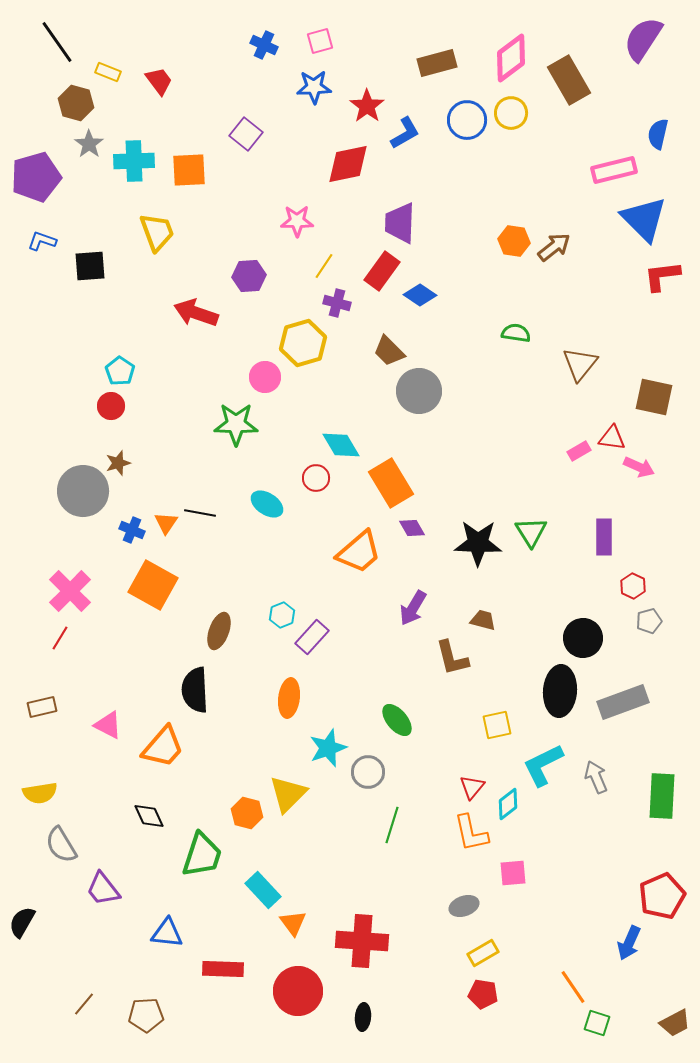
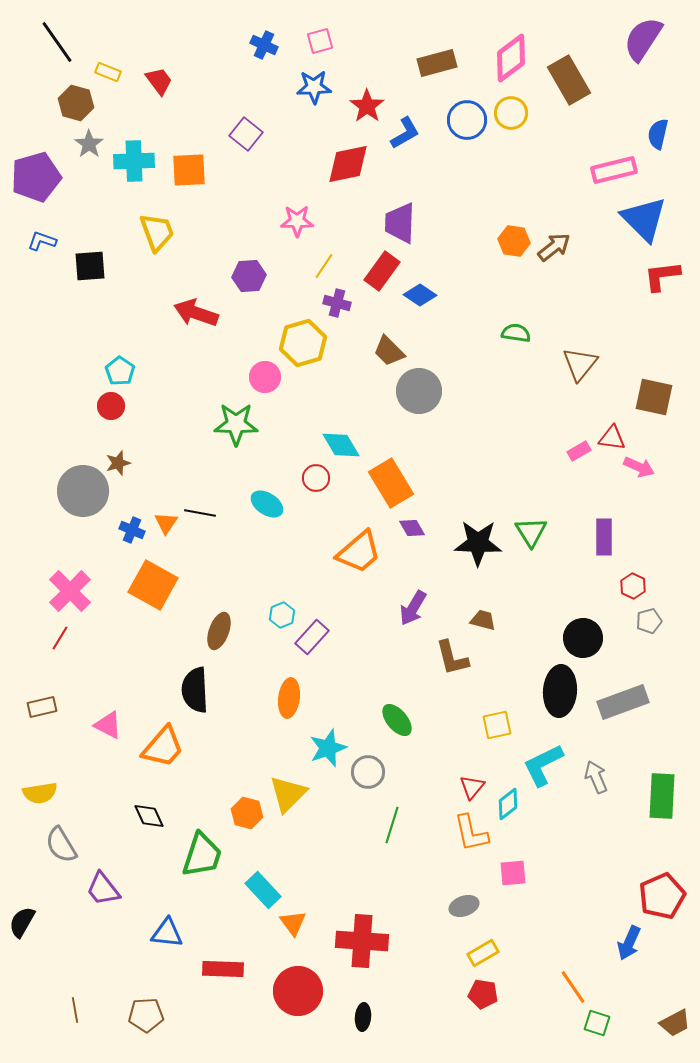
brown line at (84, 1004): moved 9 px left, 6 px down; rotated 50 degrees counterclockwise
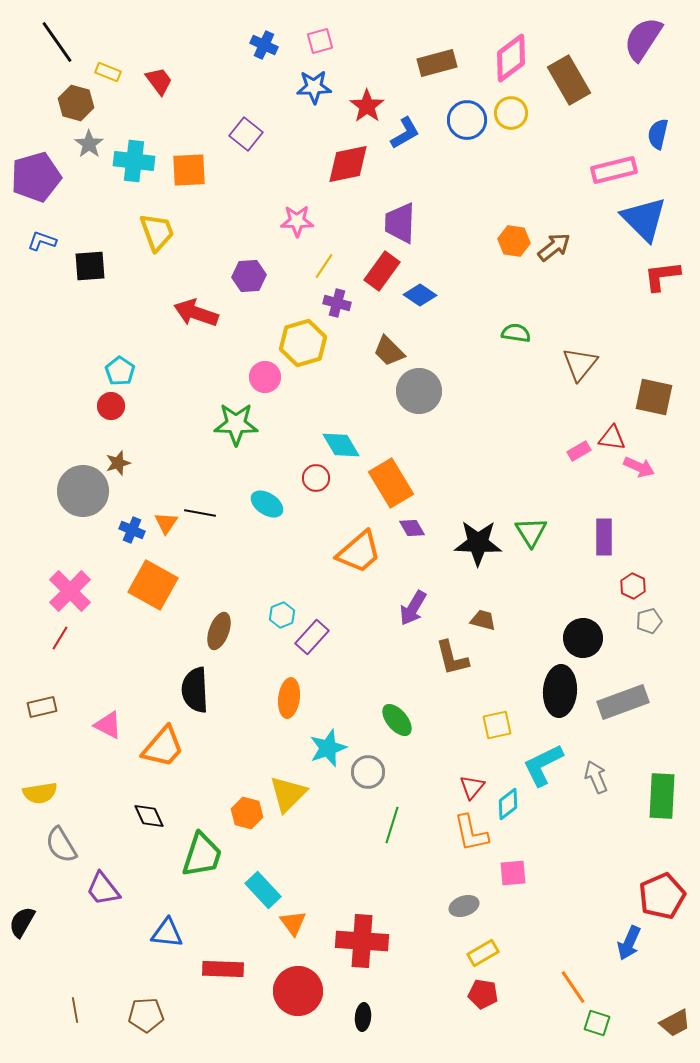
cyan cross at (134, 161): rotated 9 degrees clockwise
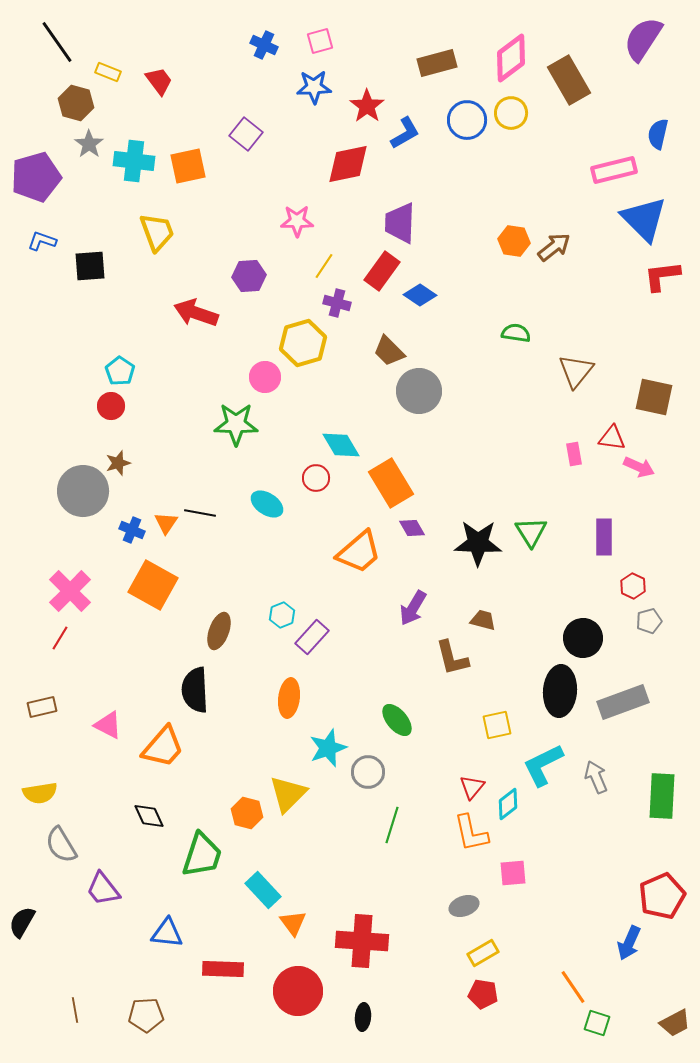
orange square at (189, 170): moved 1 px left, 4 px up; rotated 9 degrees counterclockwise
brown triangle at (580, 364): moved 4 px left, 7 px down
pink rectangle at (579, 451): moved 5 px left, 3 px down; rotated 70 degrees counterclockwise
